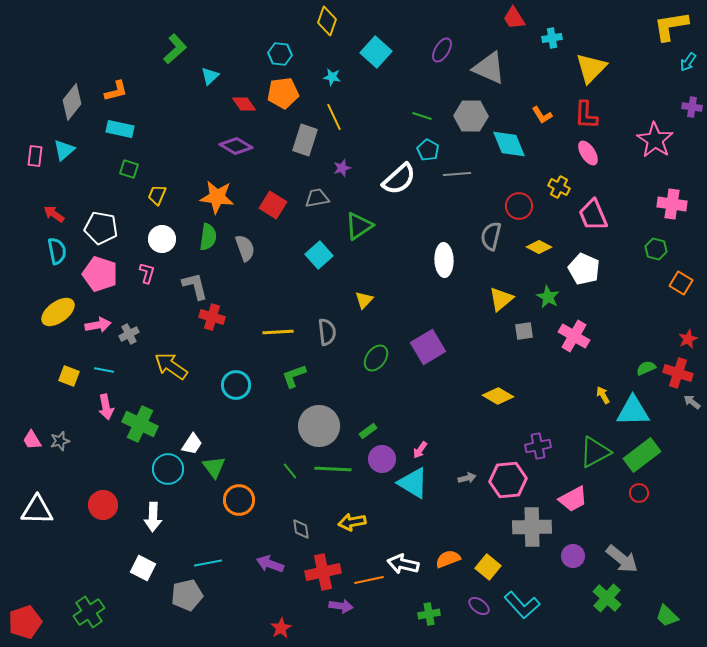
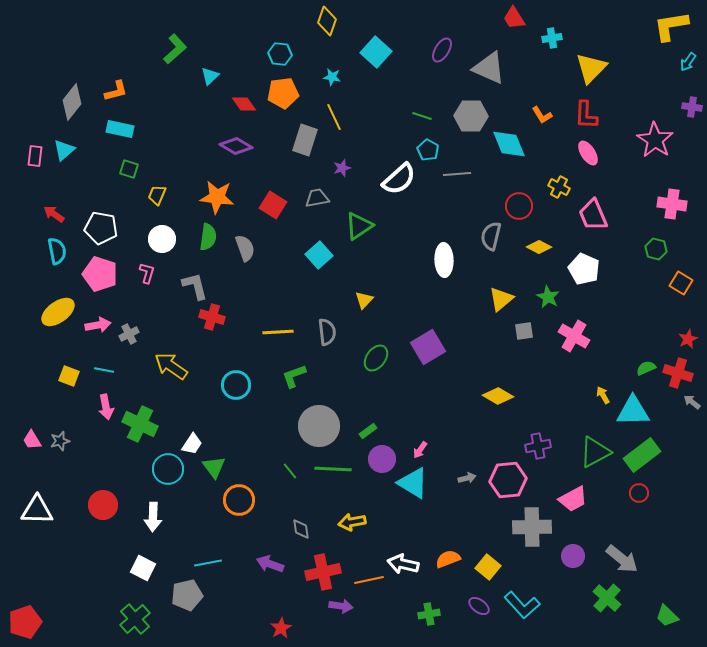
green cross at (89, 612): moved 46 px right, 7 px down; rotated 8 degrees counterclockwise
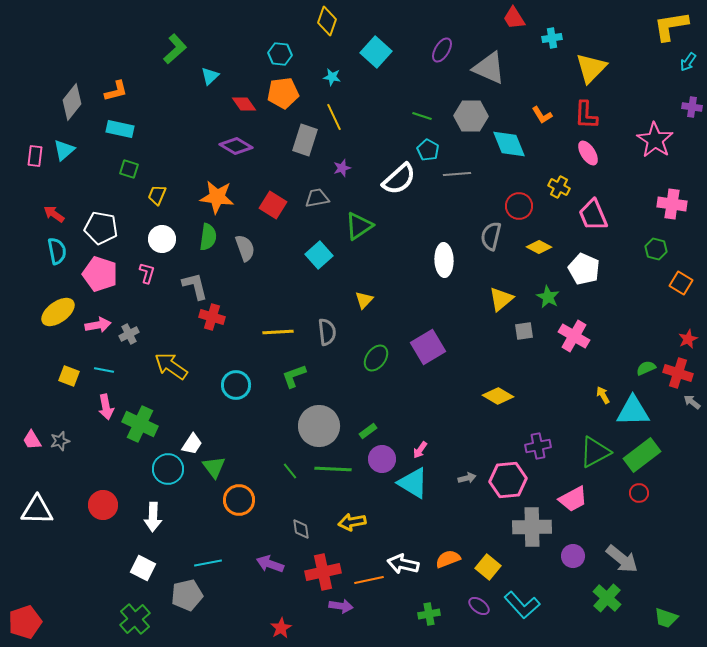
green trapezoid at (667, 616): moved 1 px left, 2 px down; rotated 25 degrees counterclockwise
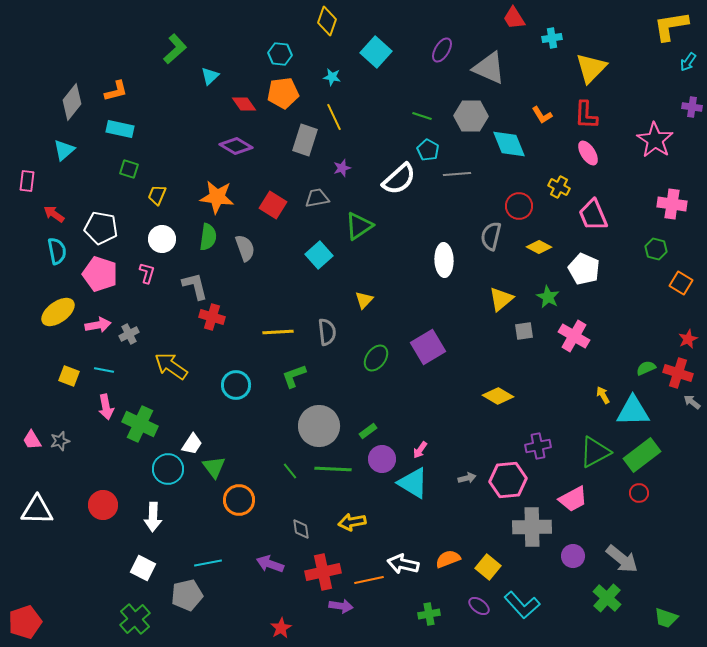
pink rectangle at (35, 156): moved 8 px left, 25 px down
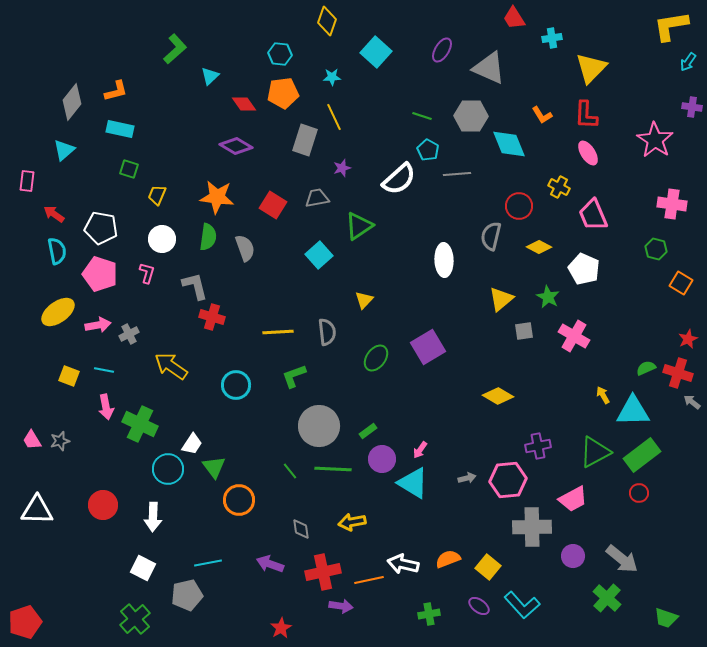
cyan star at (332, 77): rotated 12 degrees counterclockwise
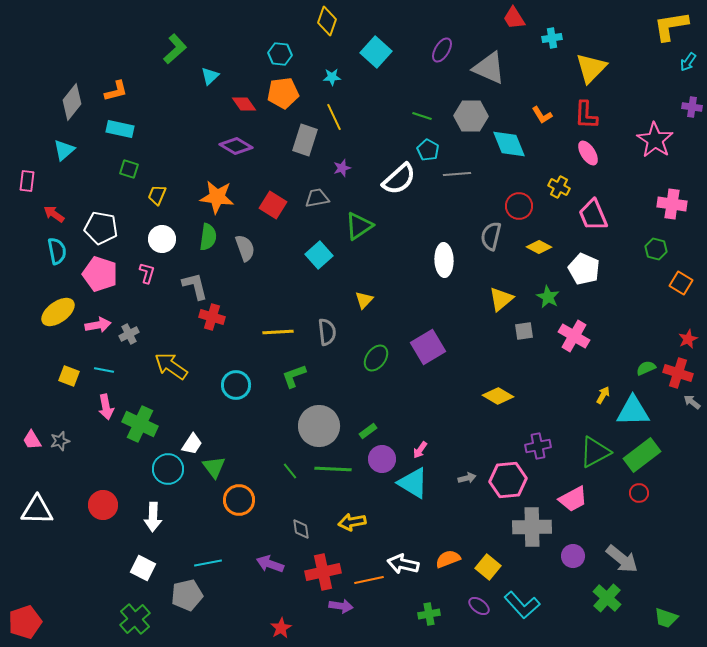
yellow arrow at (603, 395): rotated 60 degrees clockwise
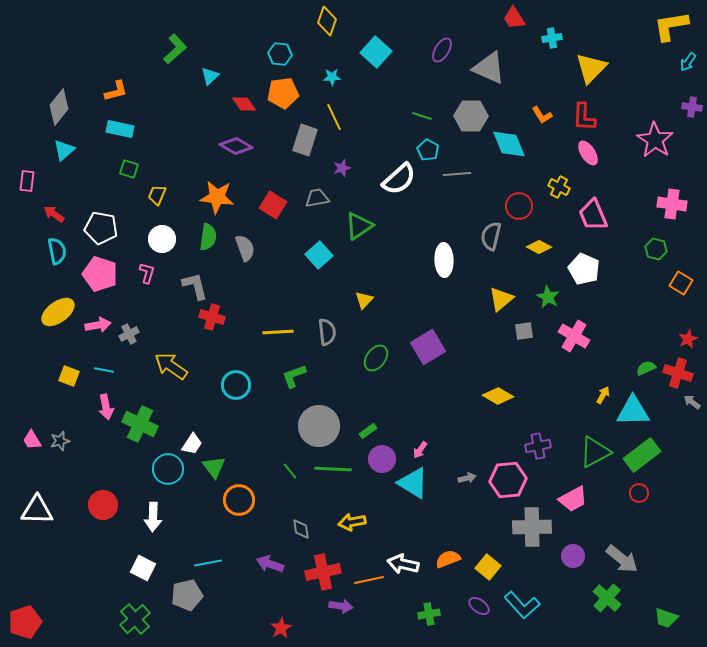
gray diamond at (72, 102): moved 13 px left, 5 px down
red L-shape at (586, 115): moved 2 px left, 2 px down
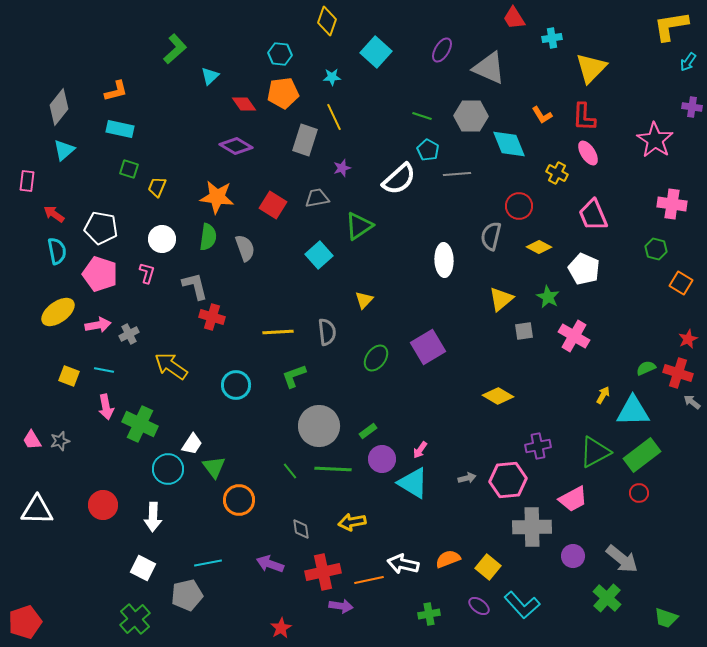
yellow cross at (559, 187): moved 2 px left, 14 px up
yellow trapezoid at (157, 195): moved 8 px up
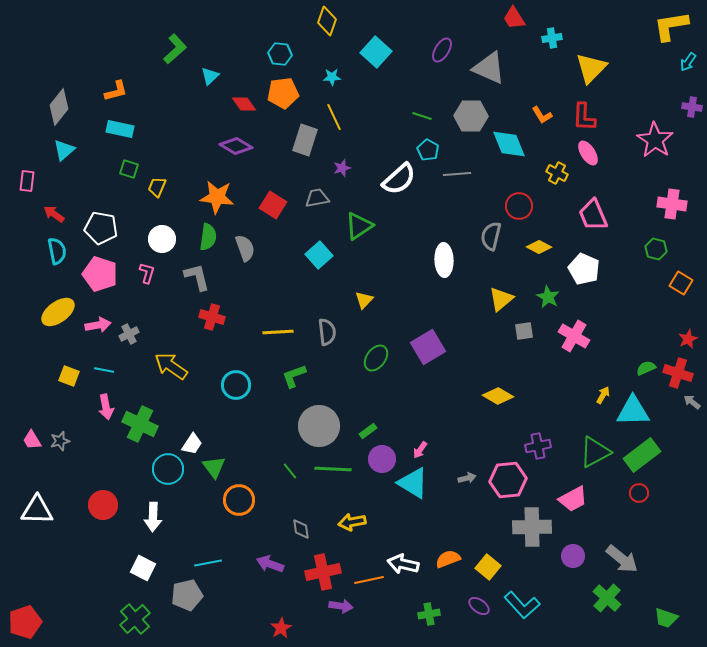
gray L-shape at (195, 286): moved 2 px right, 9 px up
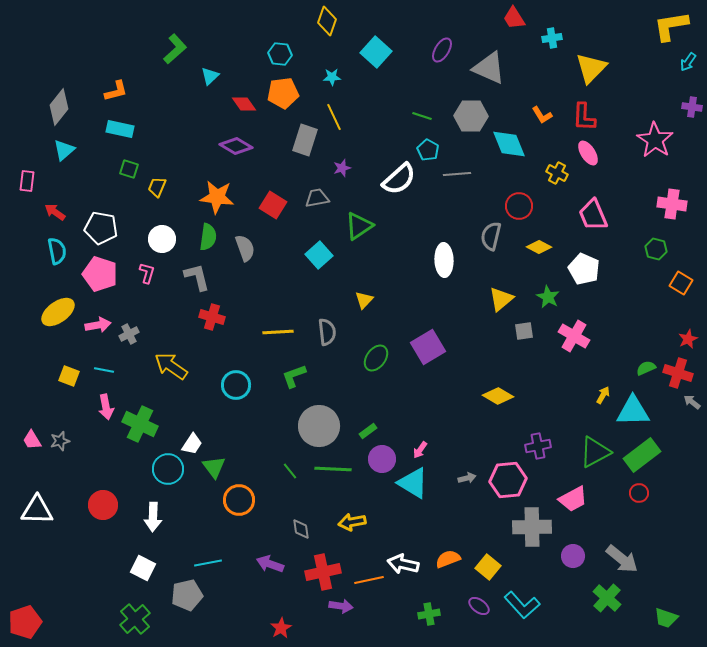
red arrow at (54, 214): moved 1 px right, 2 px up
